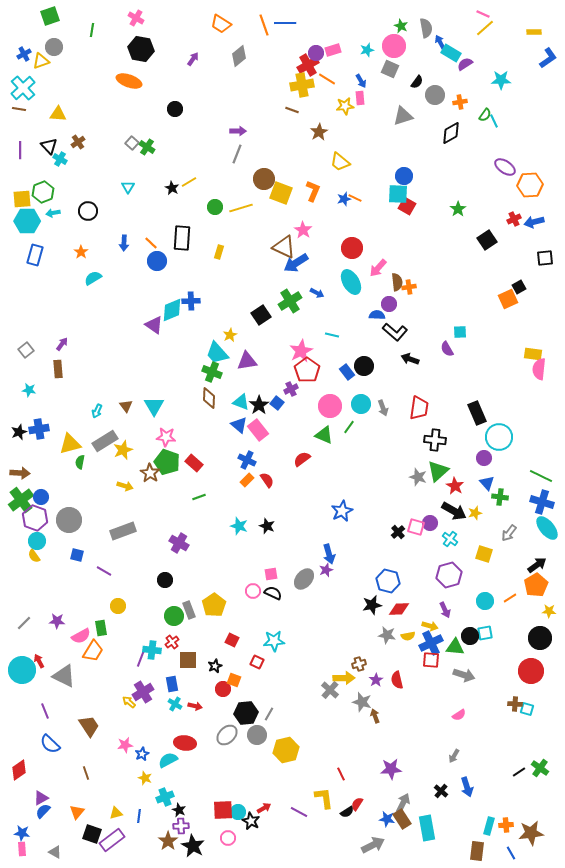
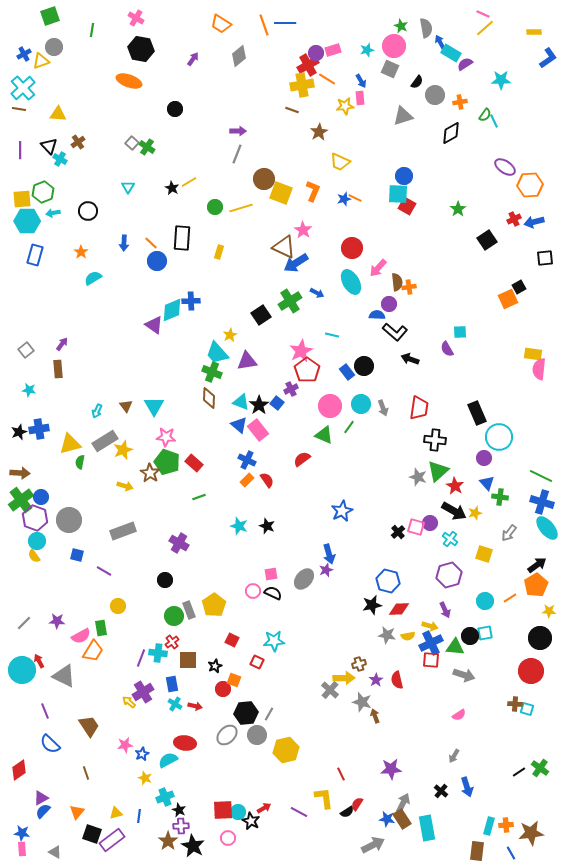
yellow trapezoid at (340, 162): rotated 15 degrees counterclockwise
cyan cross at (152, 650): moved 6 px right, 3 px down
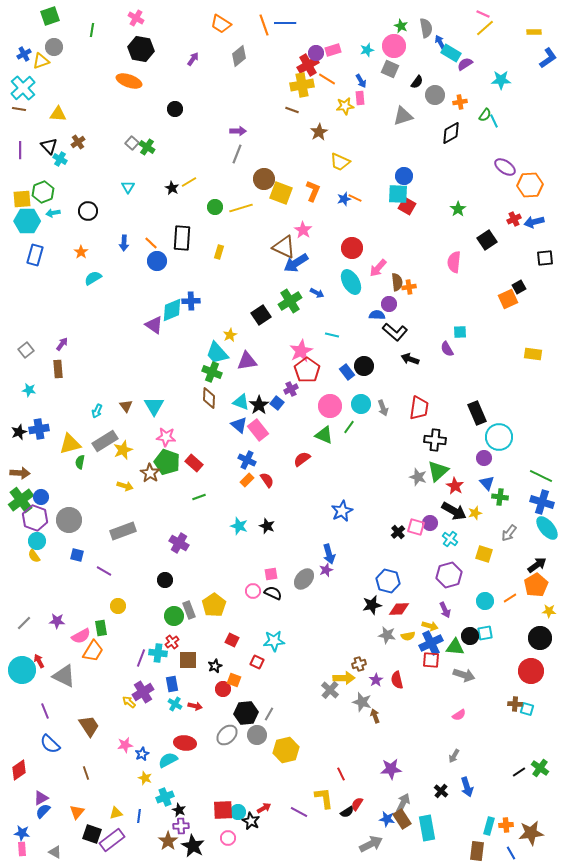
pink semicircle at (539, 369): moved 85 px left, 107 px up
gray arrow at (373, 845): moved 2 px left, 1 px up
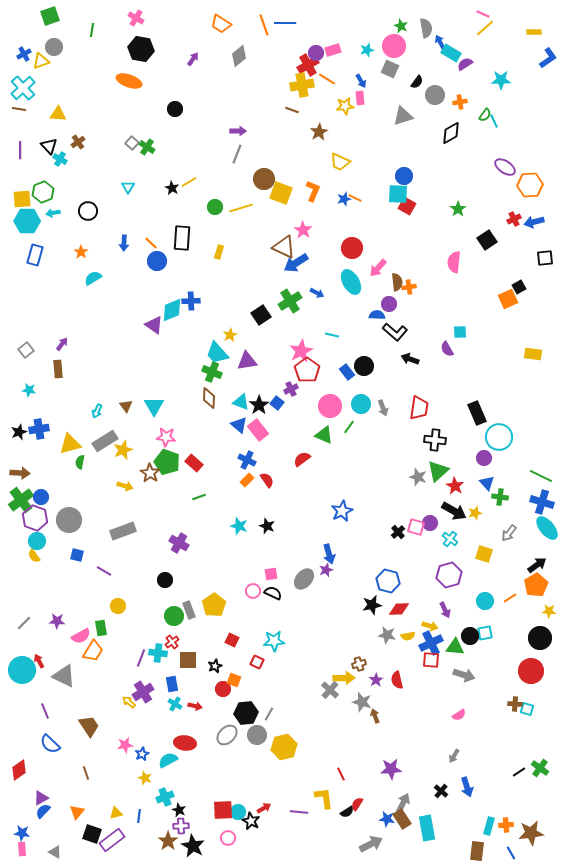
yellow hexagon at (286, 750): moved 2 px left, 3 px up
purple line at (299, 812): rotated 24 degrees counterclockwise
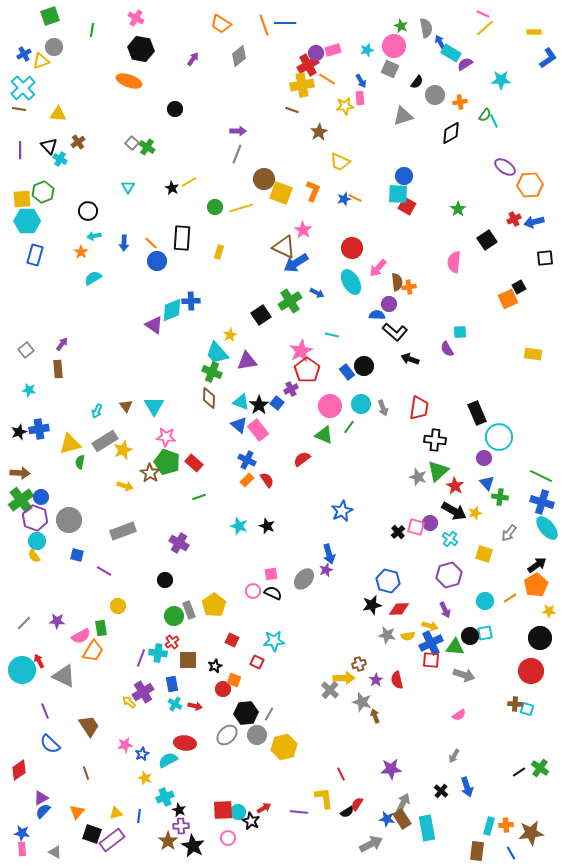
cyan arrow at (53, 213): moved 41 px right, 23 px down
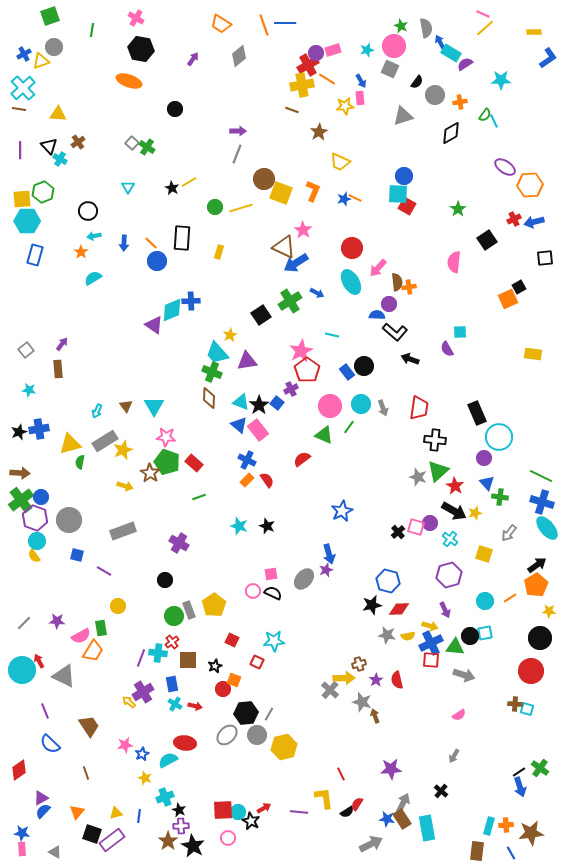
blue arrow at (467, 787): moved 53 px right
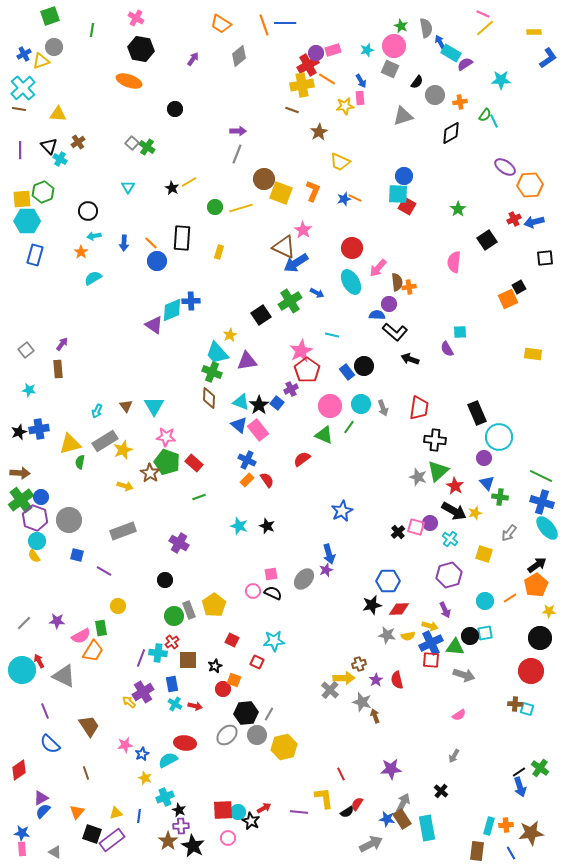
blue hexagon at (388, 581): rotated 15 degrees counterclockwise
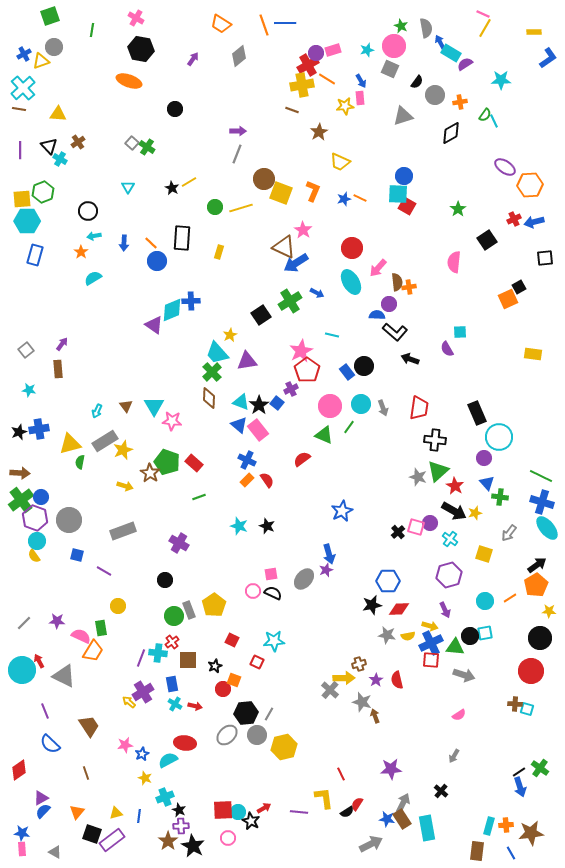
yellow line at (485, 28): rotated 18 degrees counterclockwise
orange line at (355, 198): moved 5 px right
green cross at (212, 372): rotated 24 degrees clockwise
pink star at (166, 437): moved 6 px right, 16 px up
pink semicircle at (81, 636): rotated 126 degrees counterclockwise
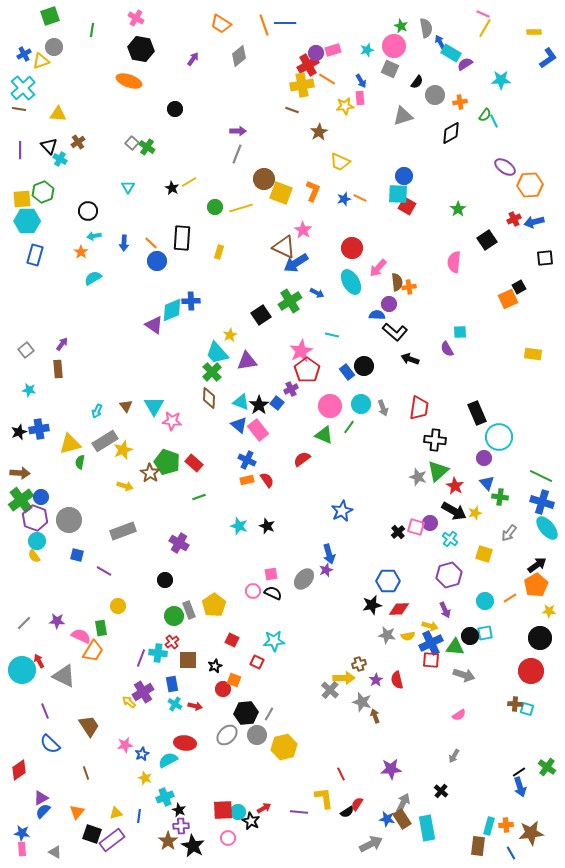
orange rectangle at (247, 480): rotated 32 degrees clockwise
green cross at (540, 768): moved 7 px right, 1 px up
brown rectangle at (477, 851): moved 1 px right, 5 px up
